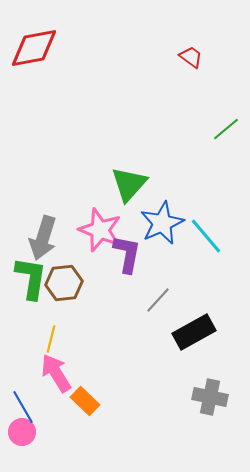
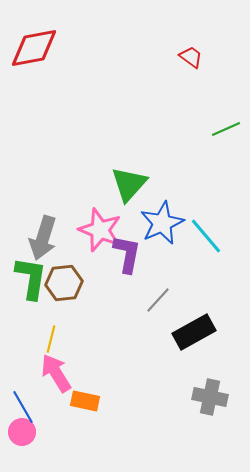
green line: rotated 16 degrees clockwise
orange rectangle: rotated 32 degrees counterclockwise
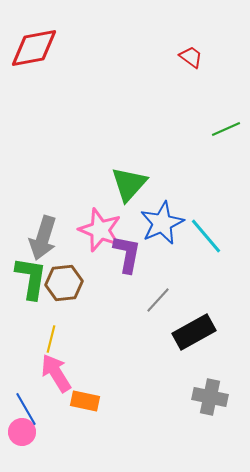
blue line: moved 3 px right, 2 px down
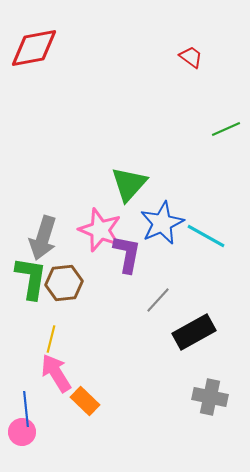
cyan line: rotated 21 degrees counterclockwise
orange rectangle: rotated 32 degrees clockwise
blue line: rotated 24 degrees clockwise
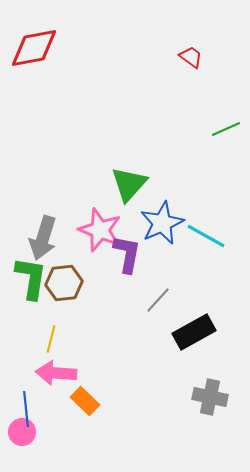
pink arrow: rotated 54 degrees counterclockwise
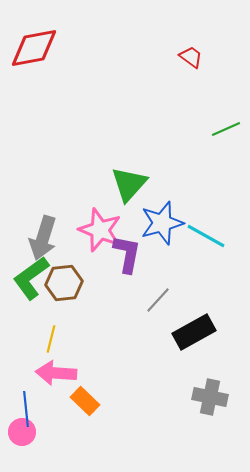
blue star: rotated 9 degrees clockwise
green L-shape: rotated 135 degrees counterclockwise
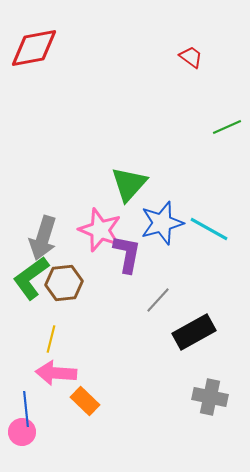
green line: moved 1 px right, 2 px up
cyan line: moved 3 px right, 7 px up
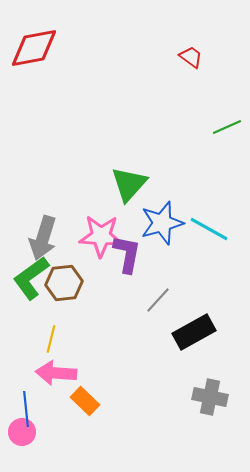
pink star: moved 1 px right, 6 px down; rotated 18 degrees counterclockwise
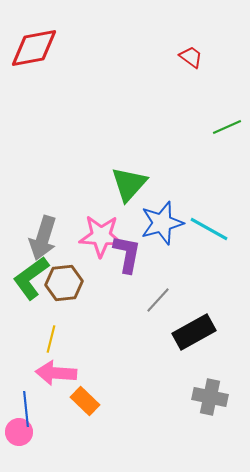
pink circle: moved 3 px left
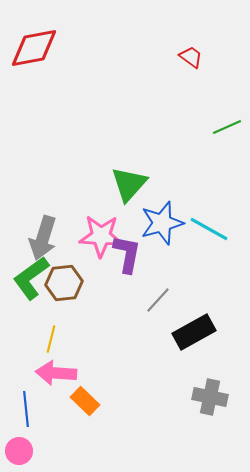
pink circle: moved 19 px down
